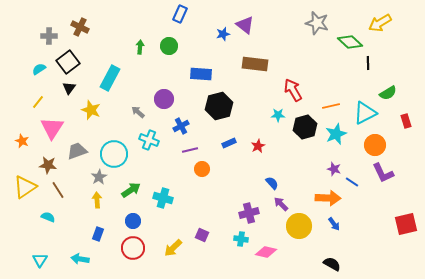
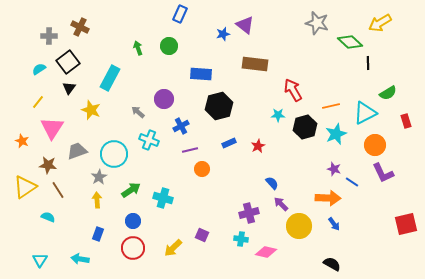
green arrow at (140, 47): moved 2 px left, 1 px down; rotated 24 degrees counterclockwise
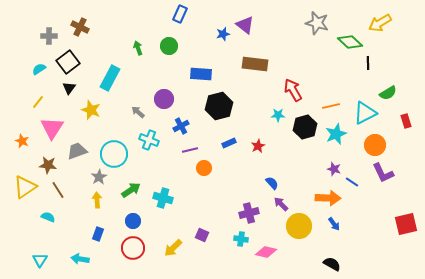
orange circle at (202, 169): moved 2 px right, 1 px up
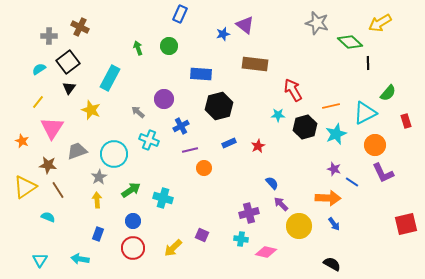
green semicircle at (388, 93): rotated 18 degrees counterclockwise
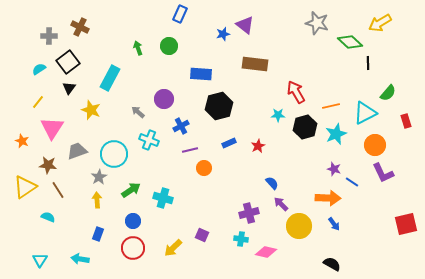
red arrow at (293, 90): moved 3 px right, 2 px down
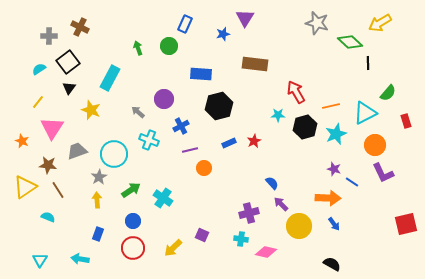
blue rectangle at (180, 14): moved 5 px right, 10 px down
purple triangle at (245, 25): moved 7 px up; rotated 24 degrees clockwise
red star at (258, 146): moved 4 px left, 5 px up
cyan cross at (163, 198): rotated 18 degrees clockwise
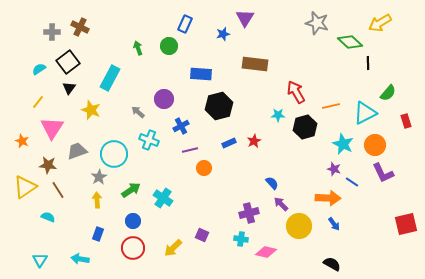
gray cross at (49, 36): moved 3 px right, 4 px up
cyan star at (336, 134): moved 7 px right, 10 px down; rotated 25 degrees counterclockwise
